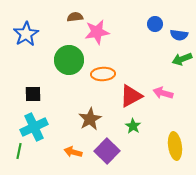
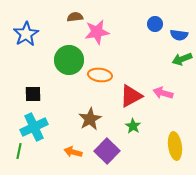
orange ellipse: moved 3 px left, 1 px down; rotated 10 degrees clockwise
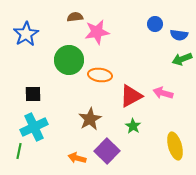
yellow ellipse: rotated 8 degrees counterclockwise
orange arrow: moved 4 px right, 6 px down
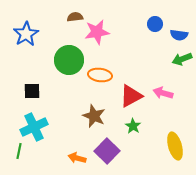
black square: moved 1 px left, 3 px up
brown star: moved 4 px right, 3 px up; rotated 20 degrees counterclockwise
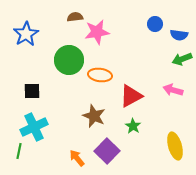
pink arrow: moved 10 px right, 3 px up
orange arrow: rotated 36 degrees clockwise
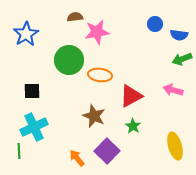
green line: rotated 14 degrees counterclockwise
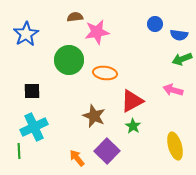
orange ellipse: moved 5 px right, 2 px up
red triangle: moved 1 px right, 5 px down
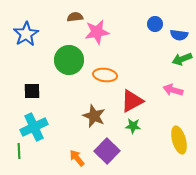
orange ellipse: moved 2 px down
green star: rotated 28 degrees counterclockwise
yellow ellipse: moved 4 px right, 6 px up
